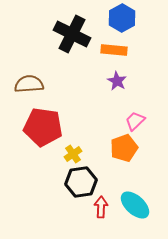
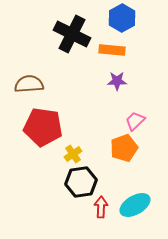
orange rectangle: moved 2 px left
purple star: rotated 30 degrees counterclockwise
cyan ellipse: rotated 72 degrees counterclockwise
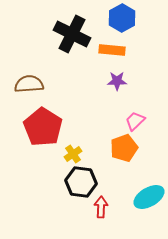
red pentagon: rotated 24 degrees clockwise
black hexagon: rotated 16 degrees clockwise
cyan ellipse: moved 14 px right, 8 px up
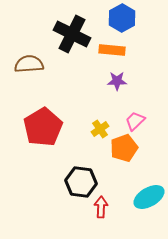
brown semicircle: moved 20 px up
red pentagon: rotated 9 degrees clockwise
yellow cross: moved 27 px right, 25 px up
